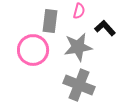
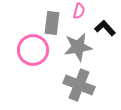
gray rectangle: moved 2 px right, 2 px down
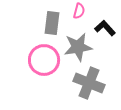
pink circle: moved 11 px right, 10 px down
gray cross: moved 10 px right, 2 px up
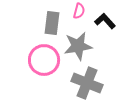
black L-shape: moved 7 px up
gray star: moved 1 px up
gray cross: moved 2 px left
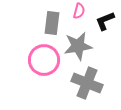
black L-shape: rotated 70 degrees counterclockwise
